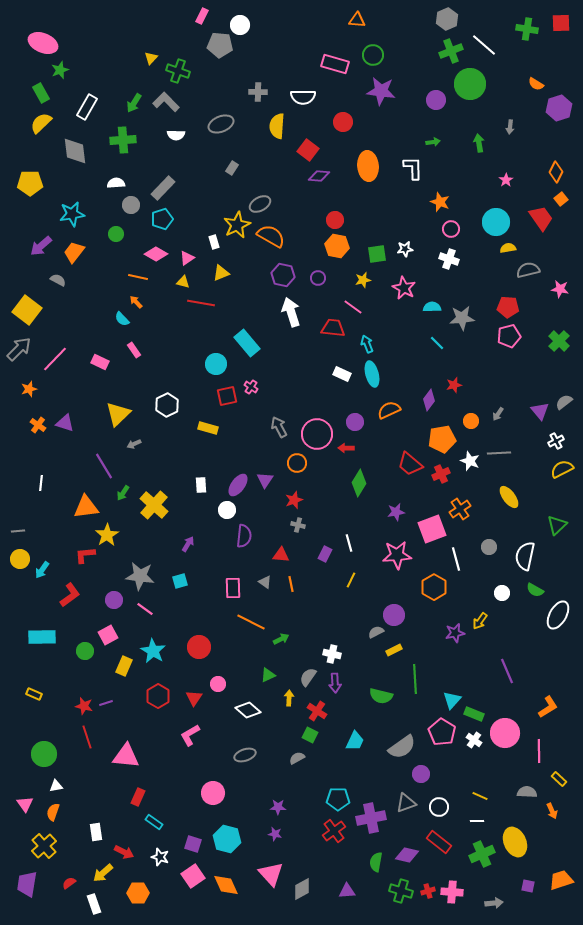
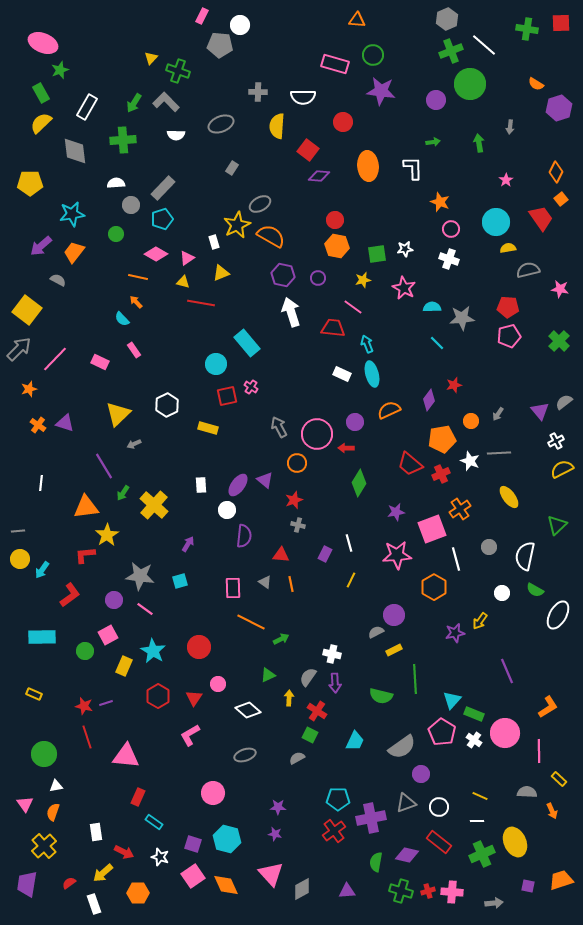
purple triangle at (265, 480): rotated 24 degrees counterclockwise
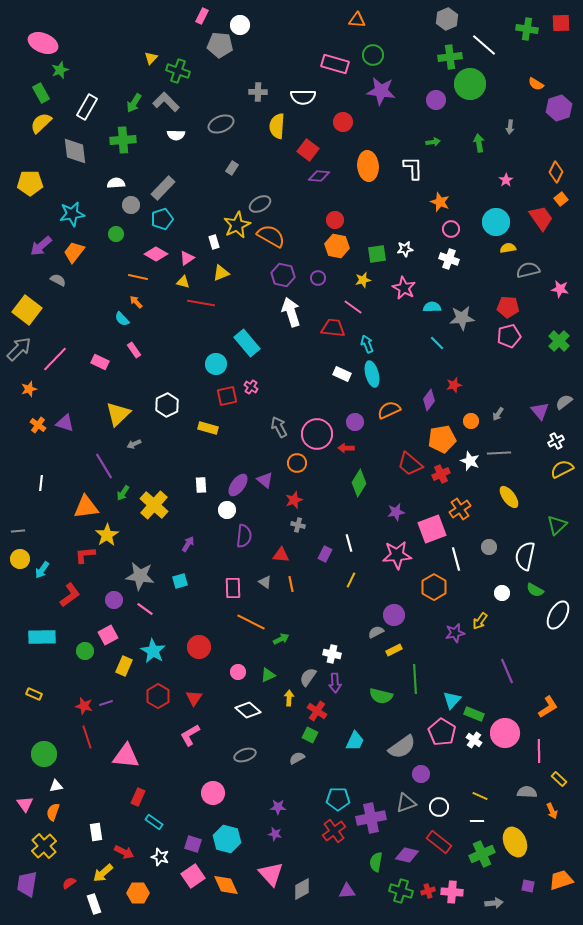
green cross at (451, 51): moved 1 px left, 6 px down; rotated 15 degrees clockwise
pink circle at (218, 684): moved 20 px right, 12 px up
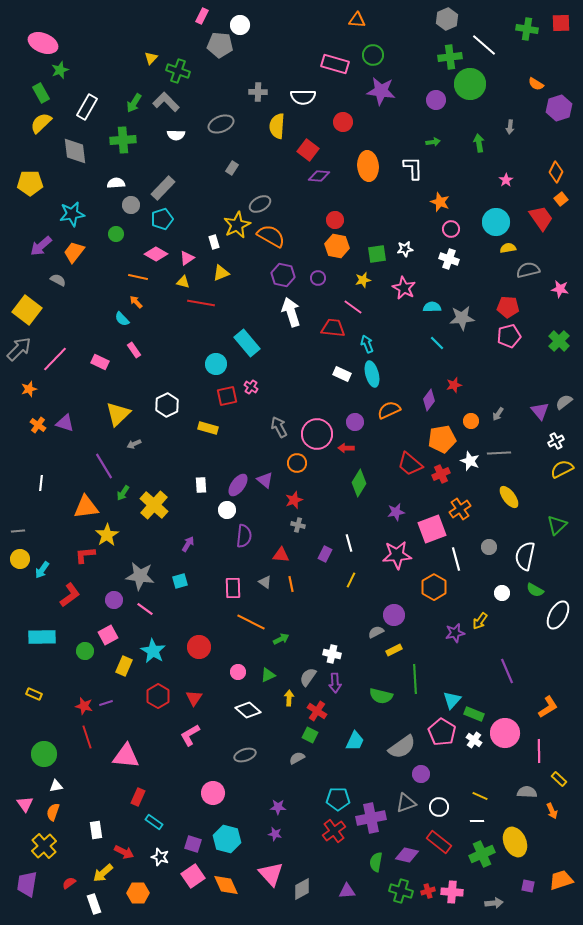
white rectangle at (96, 832): moved 2 px up
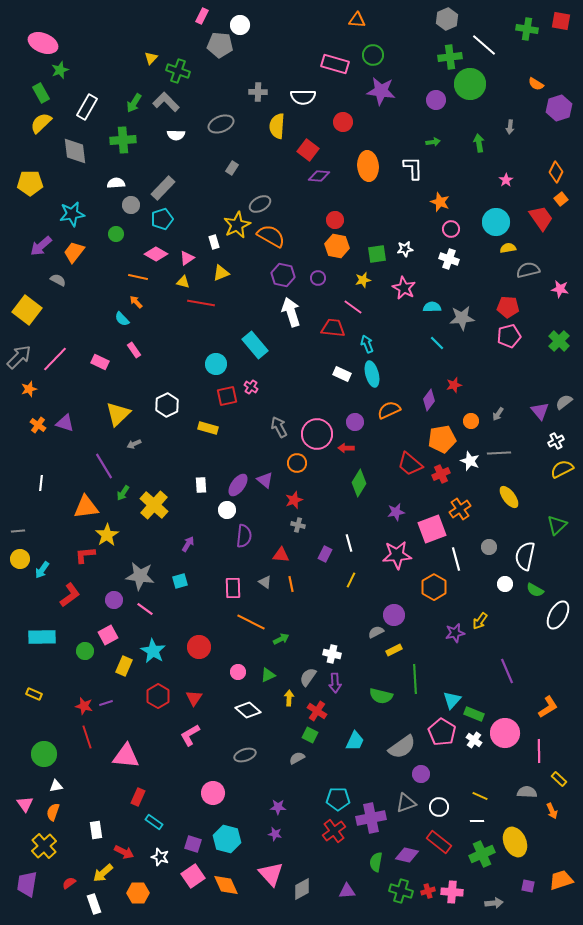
red square at (561, 23): moved 2 px up; rotated 12 degrees clockwise
cyan rectangle at (247, 343): moved 8 px right, 2 px down
gray arrow at (19, 349): moved 8 px down
white circle at (502, 593): moved 3 px right, 9 px up
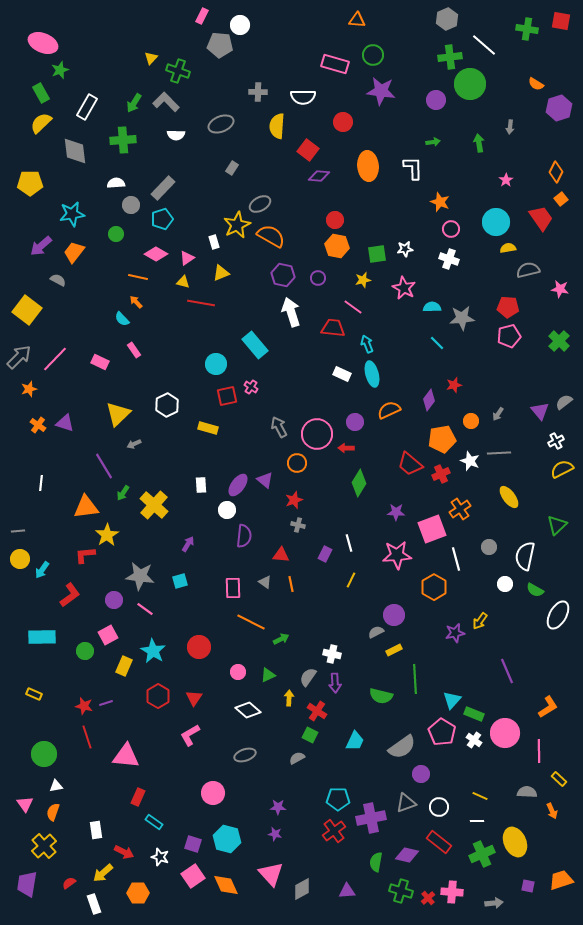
purple star at (396, 512): rotated 12 degrees clockwise
red cross at (428, 891): moved 7 px down; rotated 24 degrees counterclockwise
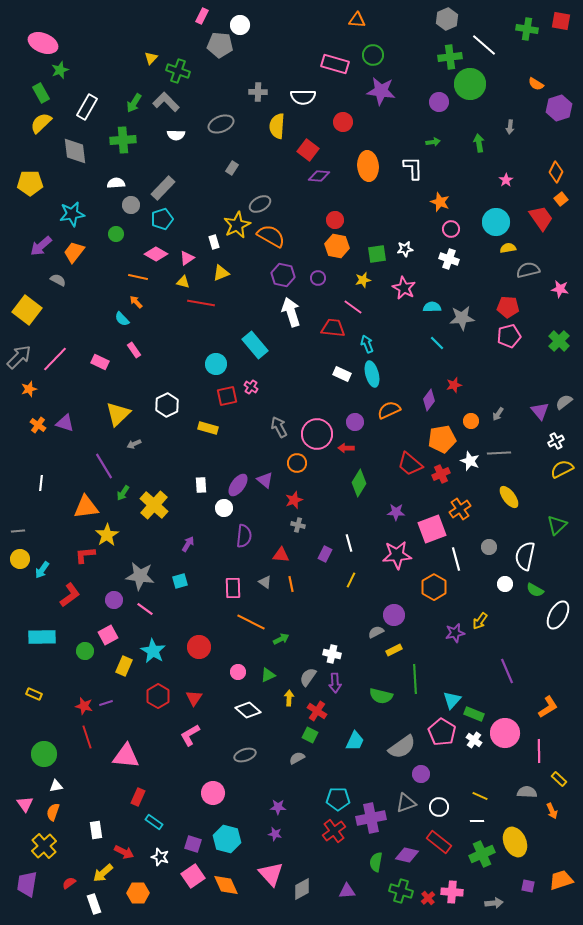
purple circle at (436, 100): moved 3 px right, 2 px down
white circle at (227, 510): moved 3 px left, 2 px up
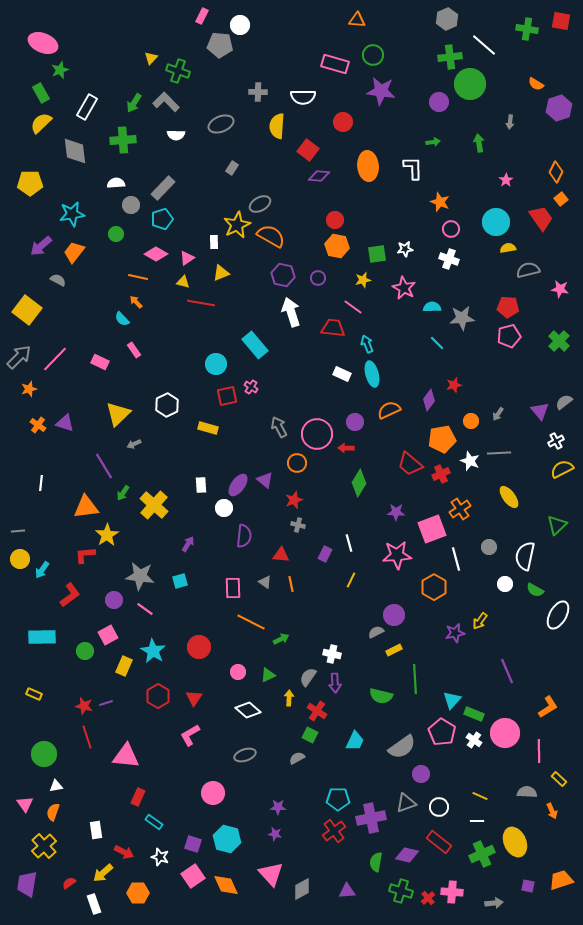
gray arrow at (510, 127): moved 5 px up
white rectangle at (214, 242): rotated 16 degrees clockwise
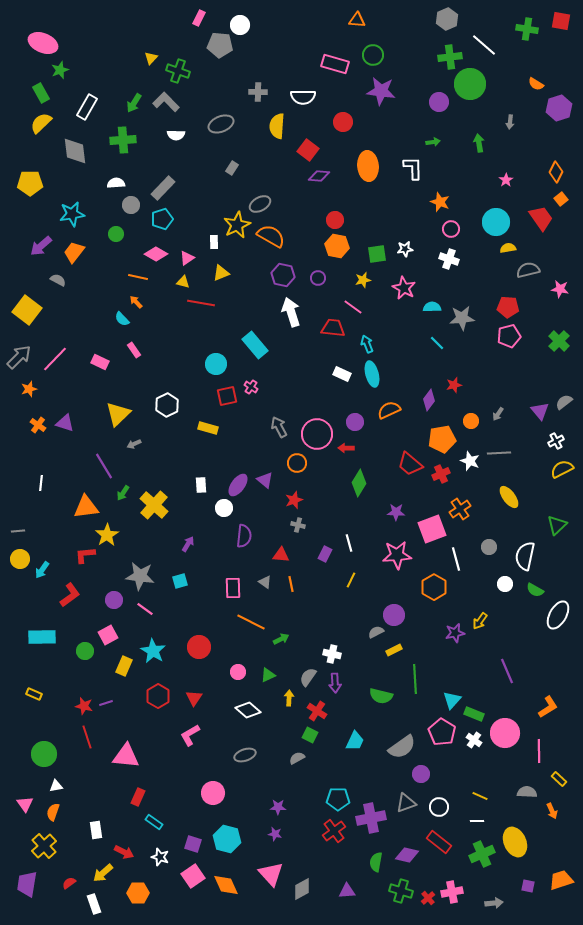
pink rectangle at (202, 16): moved 3 px left, 2 px down
pink cross at (452, 892): rotated 15 degrees counterclockwise
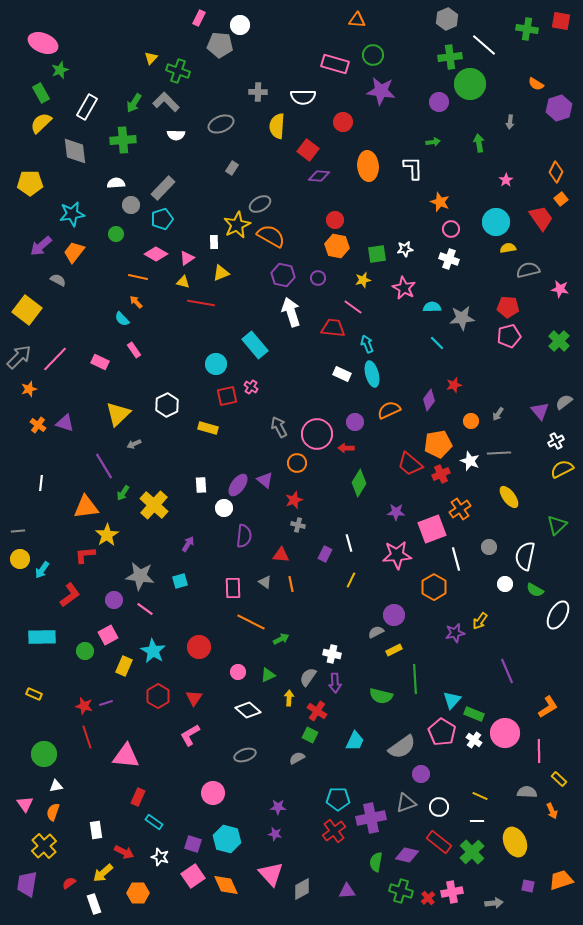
orange pentagon at (442, 439): moved 4 px left, 5 px down
green cross at (482, 854): moved 10 px left, 2 px up; rotated 20 degrees counterclockwise
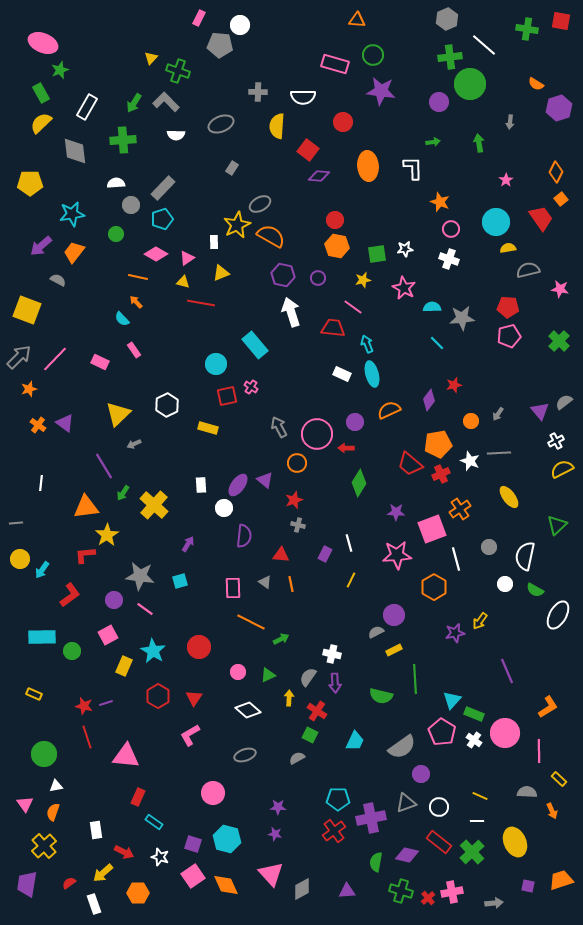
yellow square at (27, 310): rotated 16 degrees counterclockwise
purple triangle at (65, 423): rotated 18 degrees clockwise
gray line at (18, 531): moved 2 px left, 8 px up
green circle at (85, 651): moved 13 px left
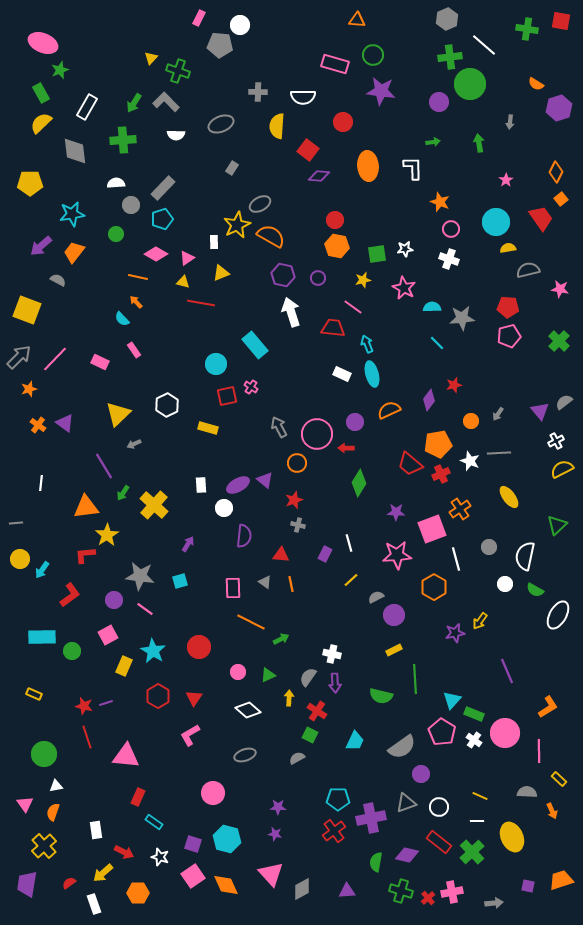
purple ellipse at (238, 485): rotated 25 degrees clockwise
yellow line at (351, 580): rotated 21 degrees clockwise
gray semicircle at (376, 632): moved 35 px up
yellow ellipse at (515, 842): moved 3 px left, 5 px up
